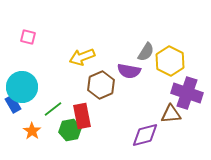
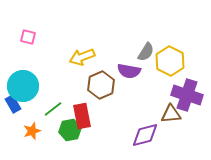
cyan circle: moved 1 px right, 1 px up
purple cross: moved 2 px down
orange star: rotated 18 degrees clockwise
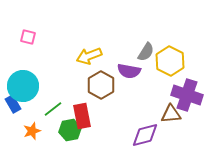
yellow arrow: moved 7 px right, 1 px up
brown hexagon: rotated 8 degrees counterclockwise
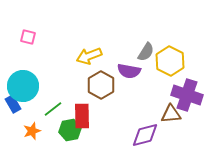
red rectangle: rotated 10 degrees clockwise
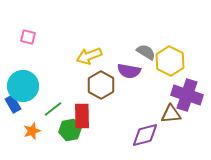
gray semicircle: rotated 90 degrees counterclockwise
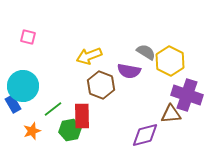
brown hexagon: rotated 8 degrees counterclockwise
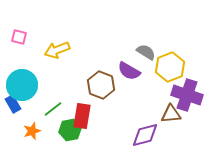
pink square: moved 9 px left
yellow arrow: moved 32 px left, 6 px up
yellow hexagon: moved 6 px down; rotated 12 degrees clockwise
purple semicircle: rotated 20 degrees clockwise
cyan circle: moved 1 px left, 1 px up
red rectangle: rotated 10 degrees clockwise
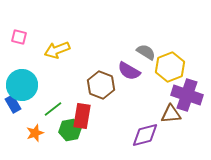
orange star: moved 3 px right, 2 px down
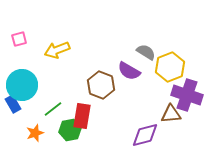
pink square: moved 2 px down; rotated 28 degrees counterclockwise
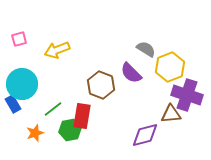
gray semicircle: moved 3 px up
purple semicircle: moved 2 px right, 2 px down; rotated 15 degrees clockwise
cyan circle: moved 1 px up
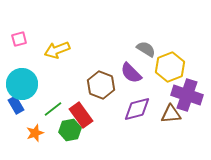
blue rectangle: moved 3 px right, 1 px down
red rectangle: moved 1 px left, 1 px up; rotated 45 degrees counterclockwise
purple diamond: moved 8 px left, 26 px up
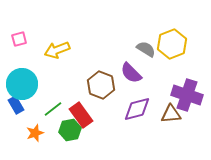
yellow hexagon: moved 2 px right, 23 px up
